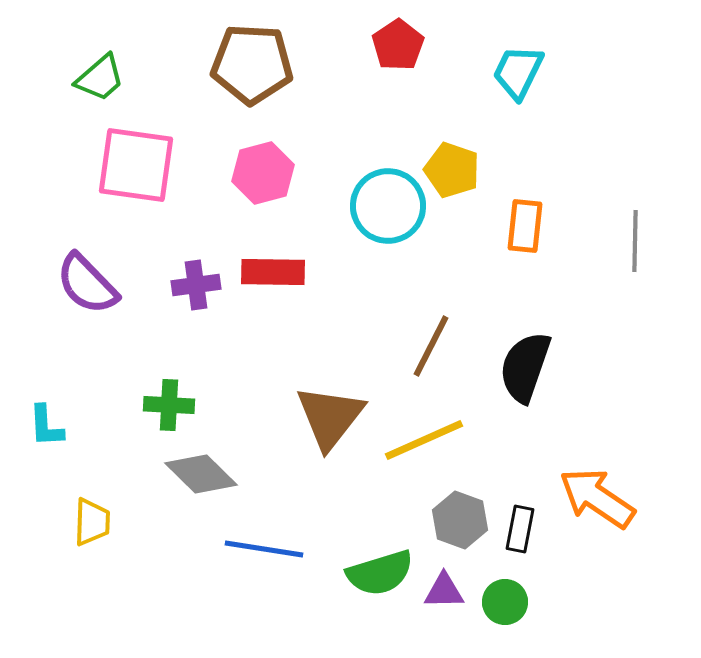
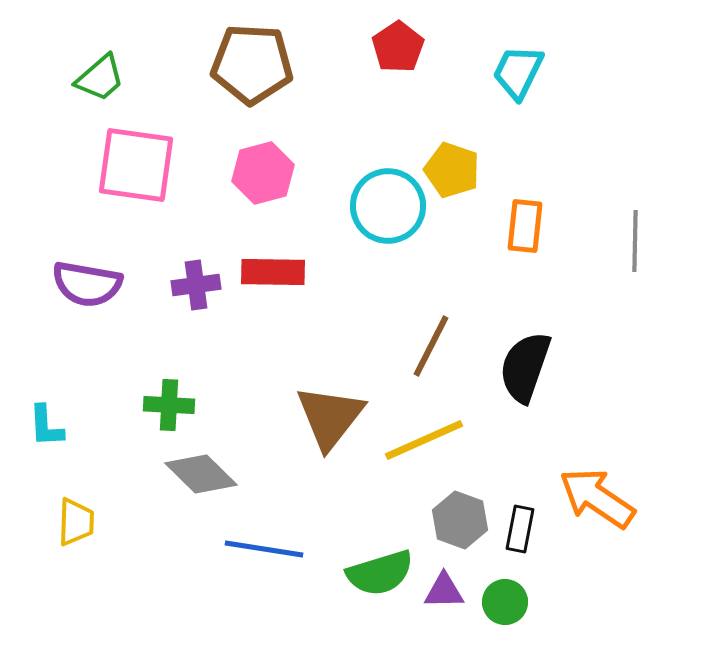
red pentagon: moved 2 px down
purple semicircle: rotated 36 degrees counterclockwise
yellow trapezoid: moved 16 px left
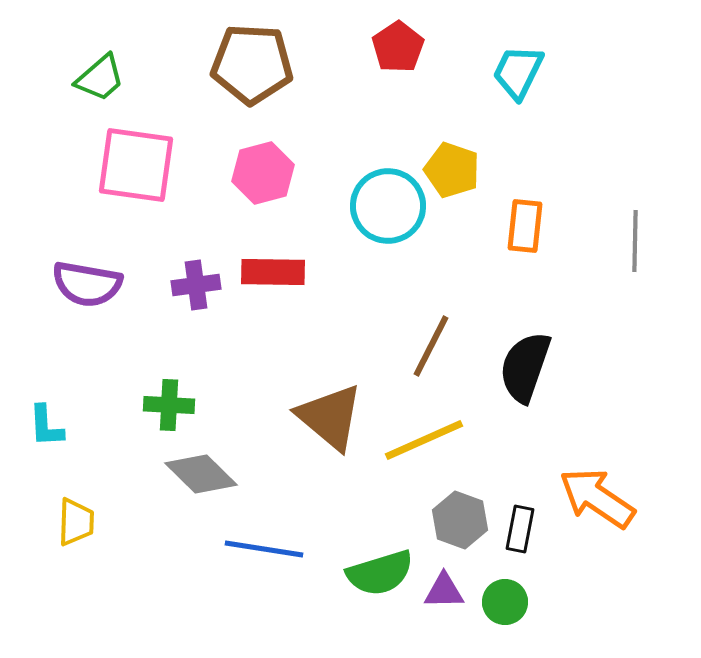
brown triangle: rotated 28 degrees counterclockwise
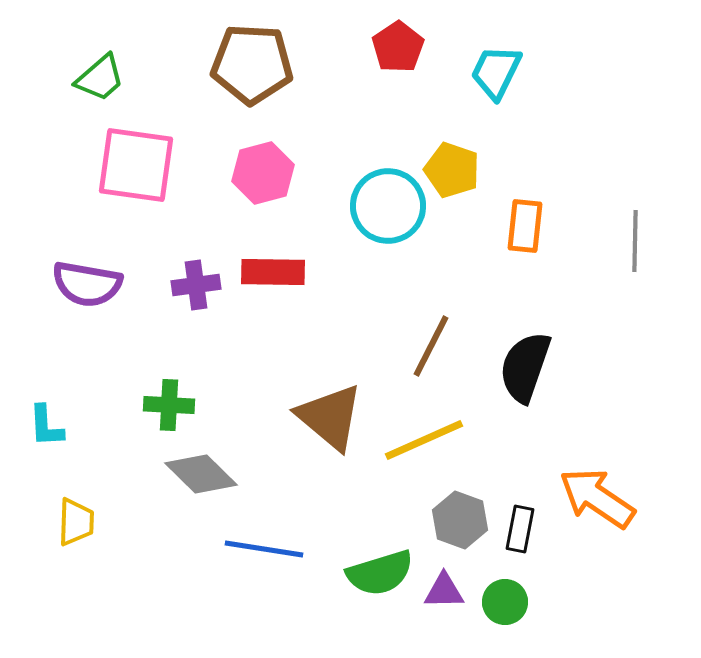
cyan trapezoid: moved 22 px left
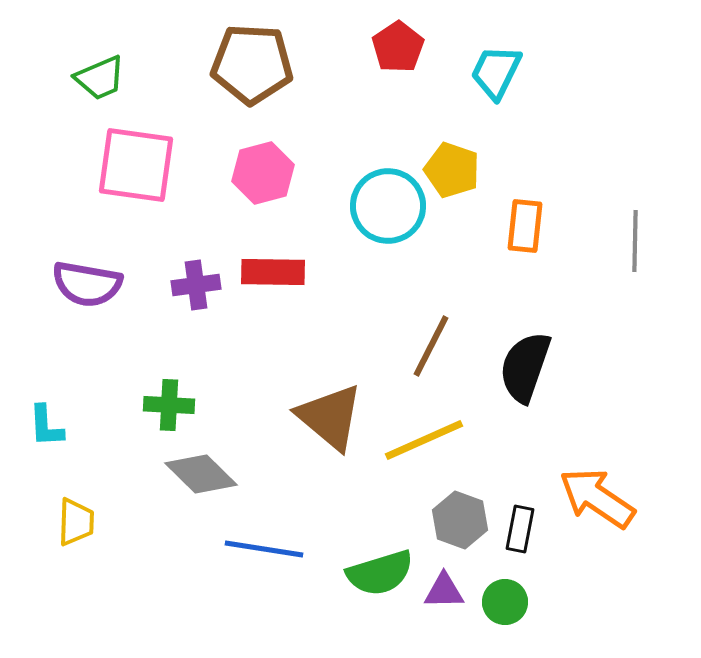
green trapezoid: rotated 18 degrees clockwise
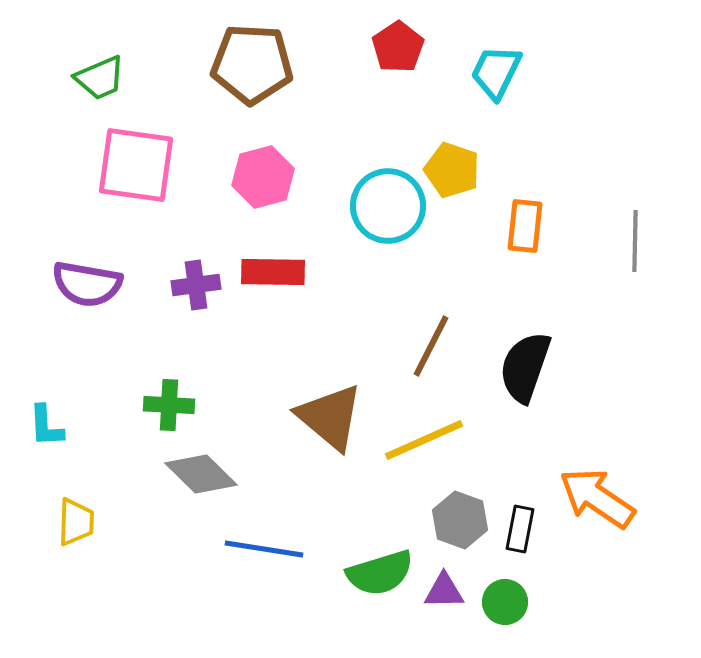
pink hexagon: moved 4 px down
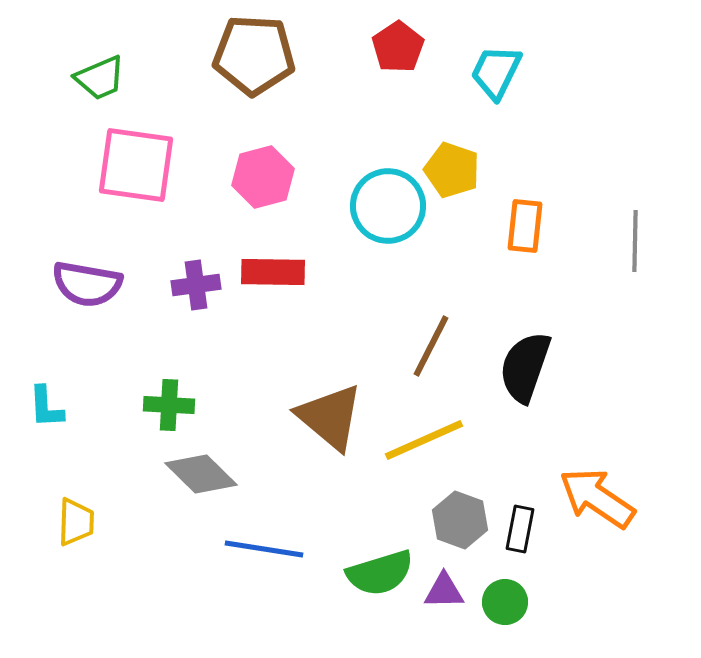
brown pentagon: moved 2 px right, 9 px up
cyan L-shape: moved 19 px up
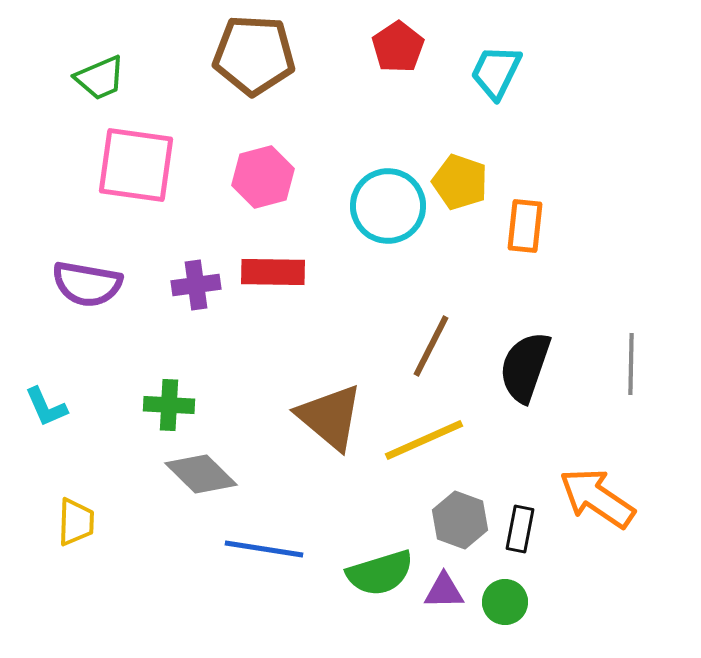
yellow pentagon: moved 8 px right, 12 px down
gray line: moved 4 px left, 123 px down
cyan L-shape: rotated 21 degrees counterclockwise
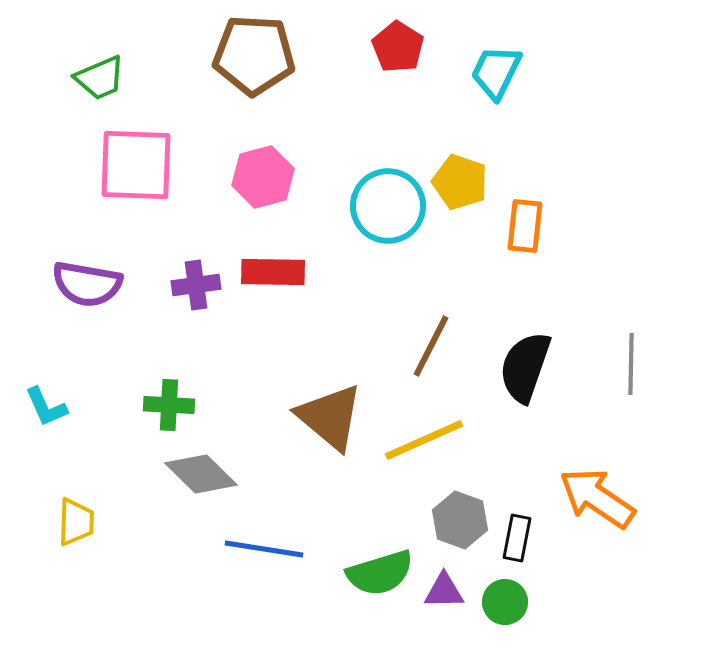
red pentagon: rotated 6 degrees counterclockwise
pink square: rotated 6 degrees counterclockwise
black rectangle: moved 3 px left, 9 px down
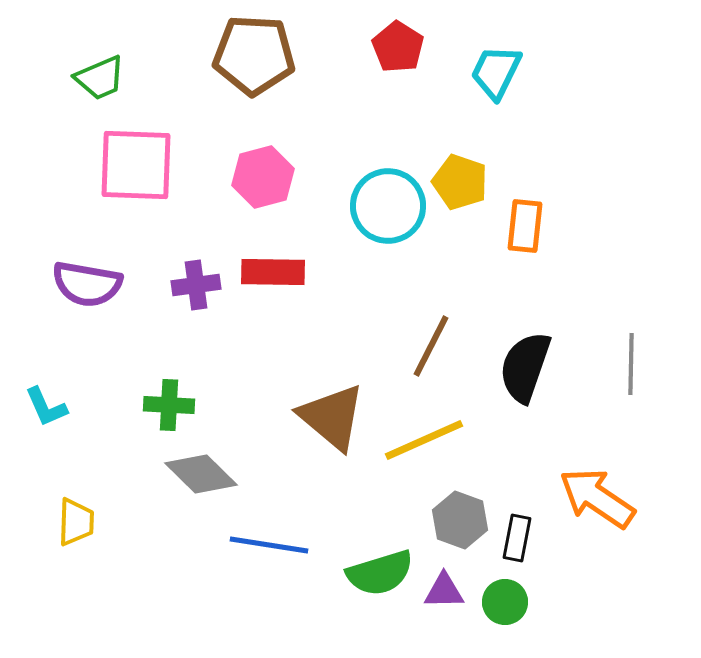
brown triangle: moved 2 px right
blue line: moved 5 px right, 4 px up
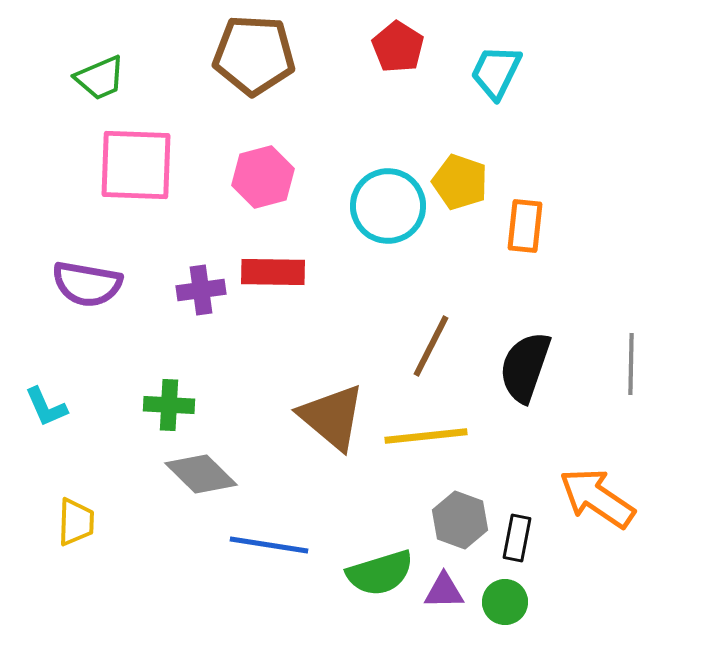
purple cross: moved 5 px right, 5 px down
yellow line: moved 2 px right, 4 px up; rotated 18 degrees clockwise
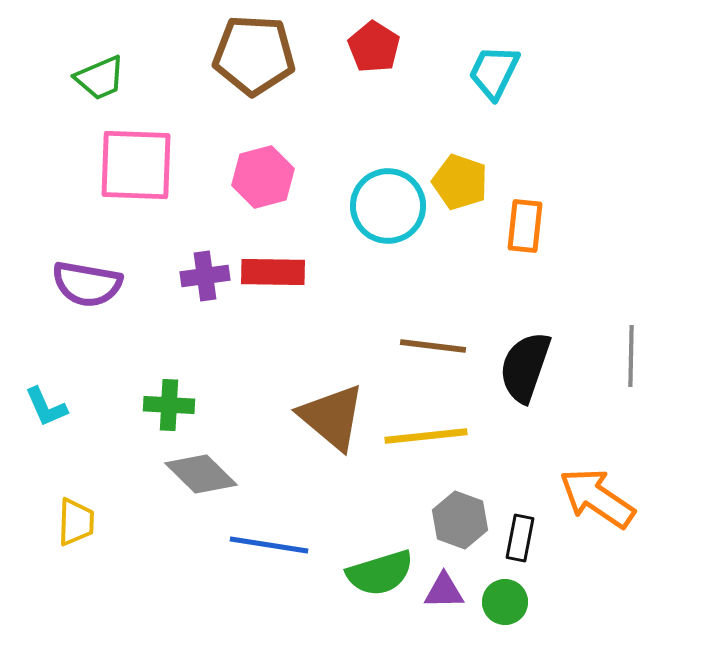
red pentagon: moved 24 px left
cyan trapezoid: moved 2 px left
purple cross: moved 4 px right, 14 px up
brown line: moved 2 px right; rotated 70 degrees clockwise
gray line: moved 8 px up
black rectangle: moved 3 px right
